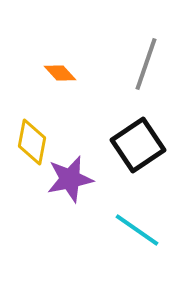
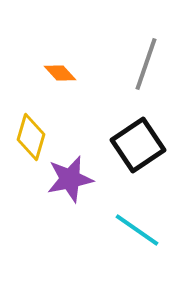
yellow diamond: moved 1 px left, 5 px up; rotated 6 degrees clockwise
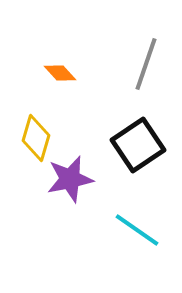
yellow diamond: moved 5 px right, 1 px down
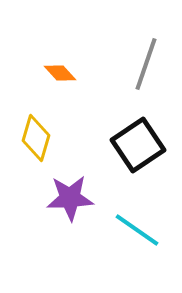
purple star: moved 19 px down; rotated 9 degrees clockwise
